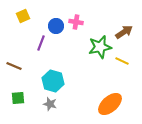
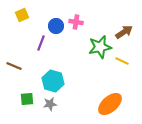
yellow square: moved 1 px left, 1 px up
green square: moved 9 px right, 1 px down
gray star: rotated 24 degrees counterclockwise
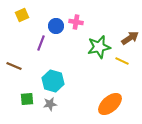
brown arrow: moved 6 px right, 6 px down
green star: moved 1 px left
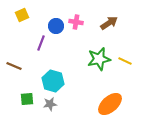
brown arrow: moved 21 px left, 15 px up
green star: moved 12 px down
yellow line: moved 3 px right
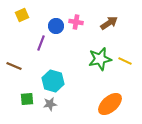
green star: moved 1 px right
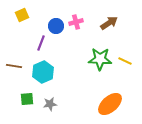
pink cross: rotated 24 degrees counterclockwise
green star: rotated 15 degrees clockwise
brown line: rotated 14 degrees counterclockwise
cyan hexagon: moved 10 px left, 9 px up; rotated 20 degrees clockwise
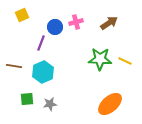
blue circle: moved 1 px left, 1 px down
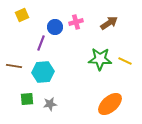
cyan hexagon: rotated 20 degrees clockwise
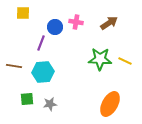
yellow square: moved 1 px right, 2 px up; rotated 24 degrees clockwise
pink cross: rotated 24 degrees clockwise
orange ellipse: rotated 20 degrees counterclockwise
